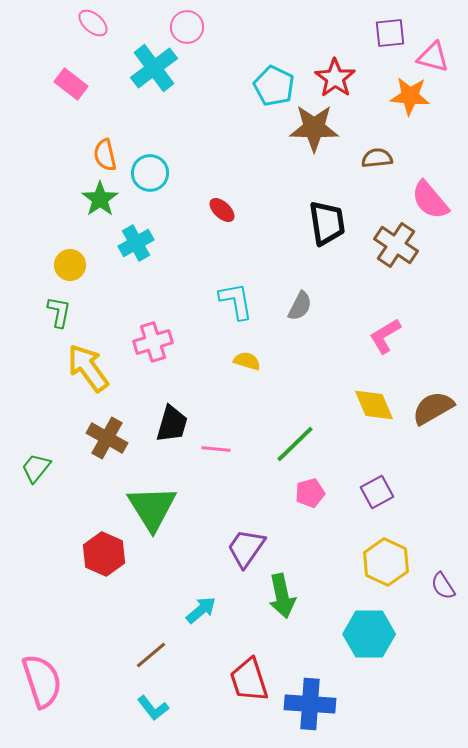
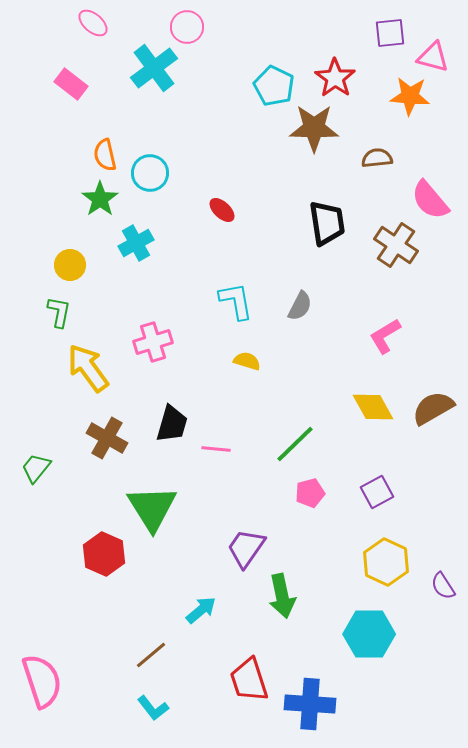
yellow diamond at (374, 405): moved 1 px left, 2 px down; rotated 6 degrees counterclockwise
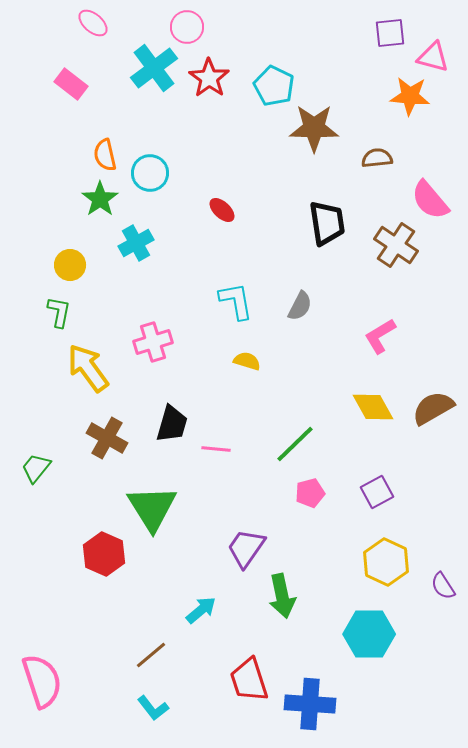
red star at (335, 78): moved 126 px left
pink L-shape at (385, 336): moved 5 px left
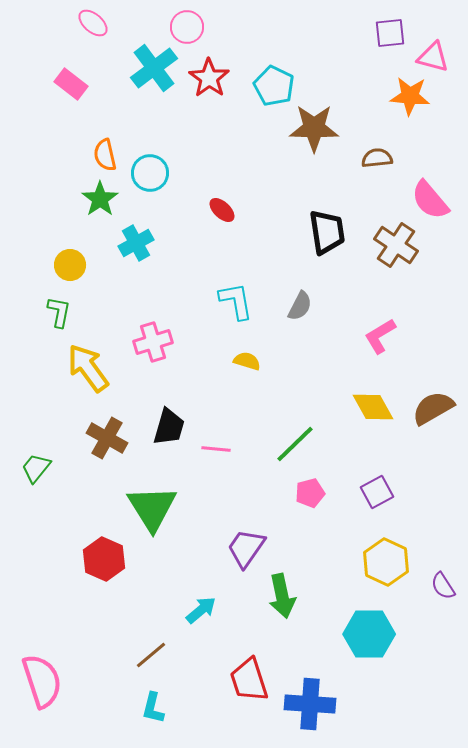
black trapezoid at (327, 223): moved 9 px down
black trapezoid at (172, 424): moved 3 px left, 3 px down
red hexagon at (104, 554): moved 5 px down
cyan L-shape at (153, 708): rotated 52 degrees clockwise
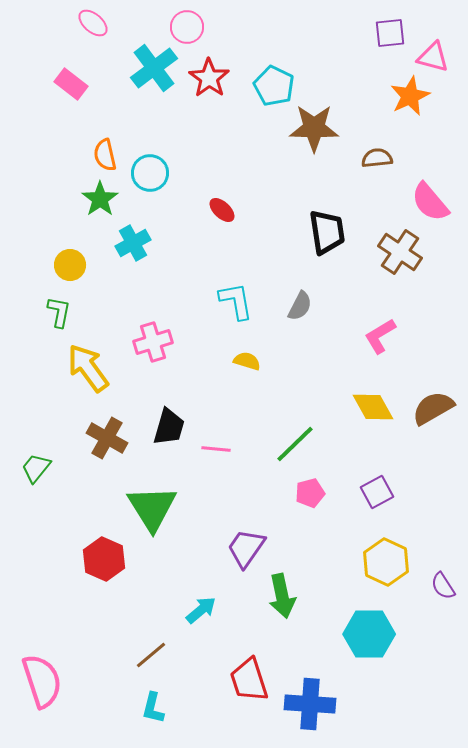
orange star at (410, 96): rotated 30 degrees counterclockwise
pink semicircle at (430, 200): moved 2 px down
cyan cross at (136, 243): moved 3 px left
brown cross at (396, 245): moved 4 px right, 7 px down
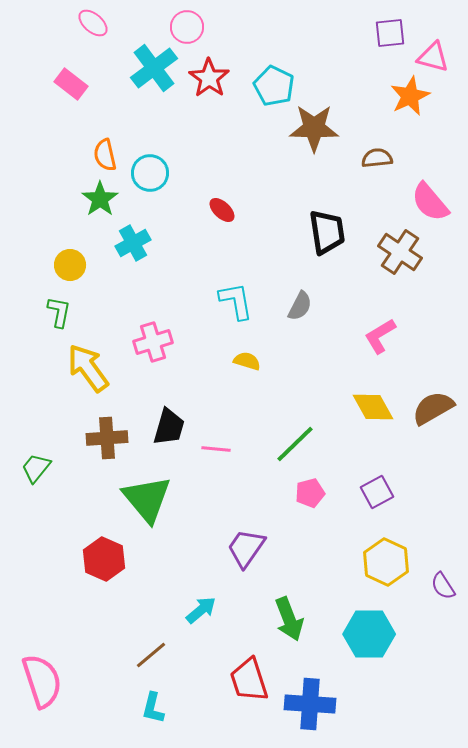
brown cross at (107, 438): rotated 33 degrees counterclockwise
green triangle at (152, 508): moved 5 px left, 9 px up; rotated 8 degrees counterclockwise
green arrow at (282, 596): moved 7 px right, 23 px down; rotated 9 degrees counterclockwise
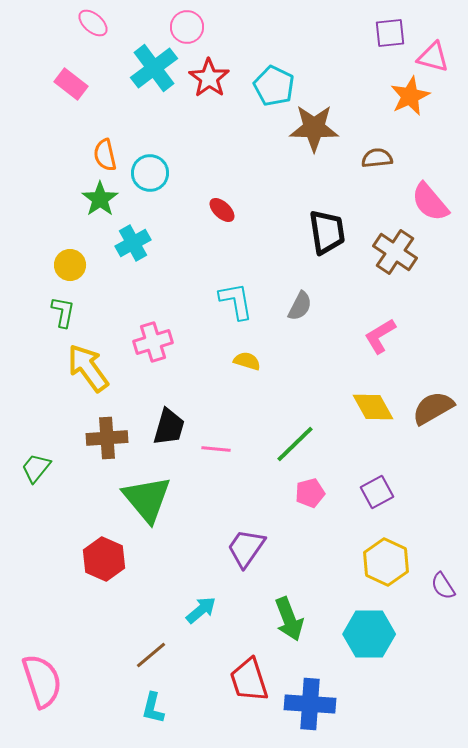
brown cross at (400, 252): moved 5 px left
green L-shape at (59, 312): moved 4 px right
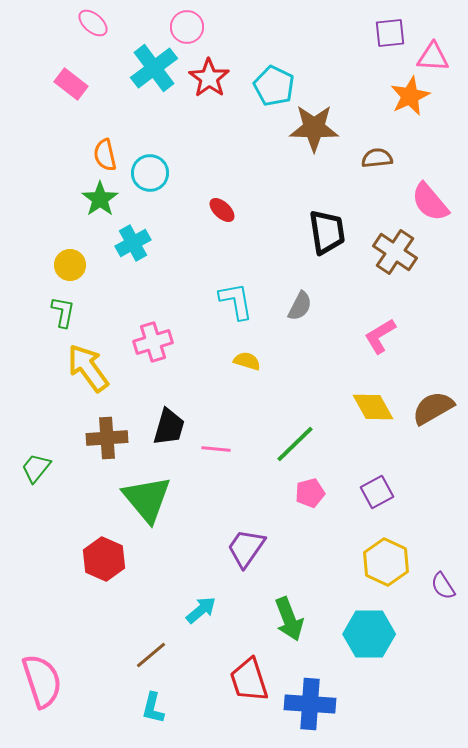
pink triangle at (433, 57): rotated 12 degrees counterclockwise
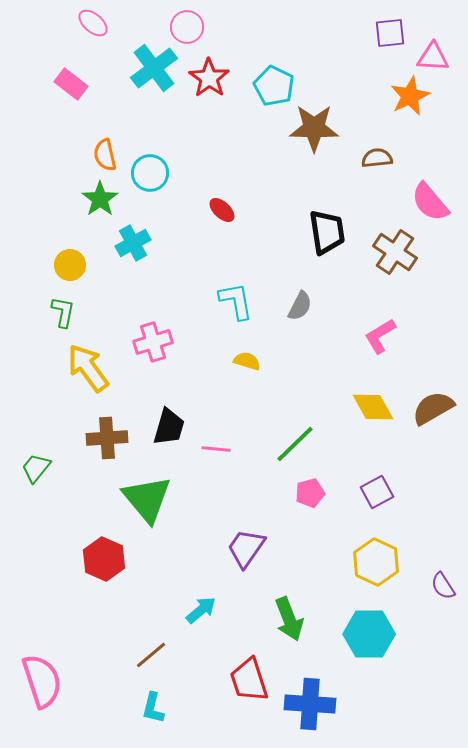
yellow hexagon at (386, 562): moved 10 px left
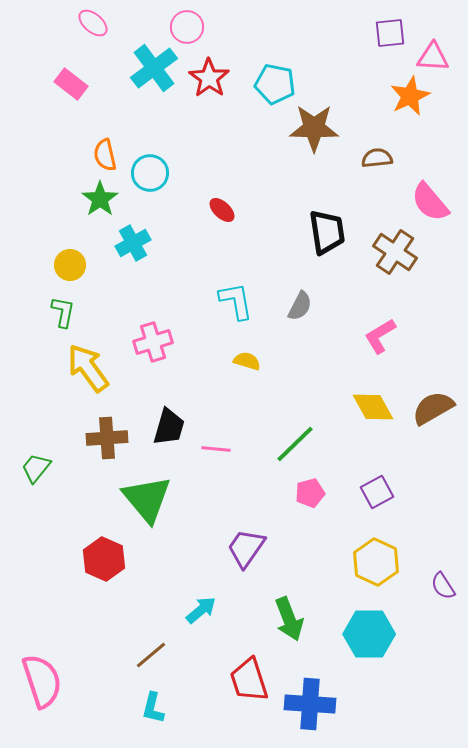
cyan pentagon at (274, 86): moved 1 px right, 2 px up; rotated 15 degrees counterclockwise
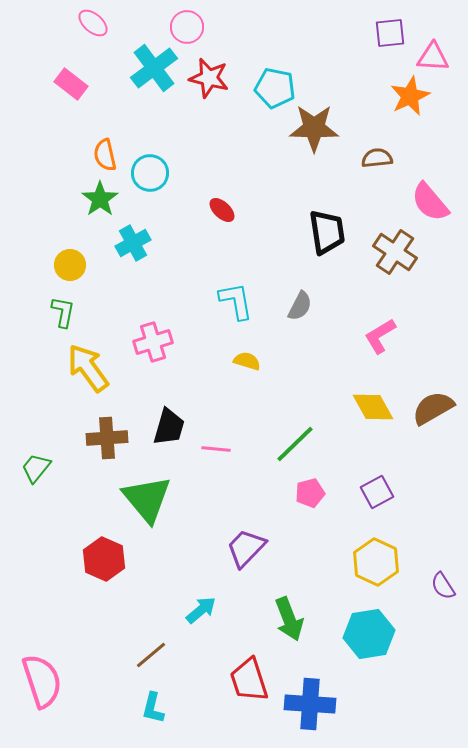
red star at (209, 78): rotated 21 degrees counterclockwise
cyan pentagon at (275, 84): moved 4 px down
purple trapezoid at (246, 548): rotated 9 degrees clockwise
cyan hexagon at (369, 634): rotated 9 degrees counterclockwise
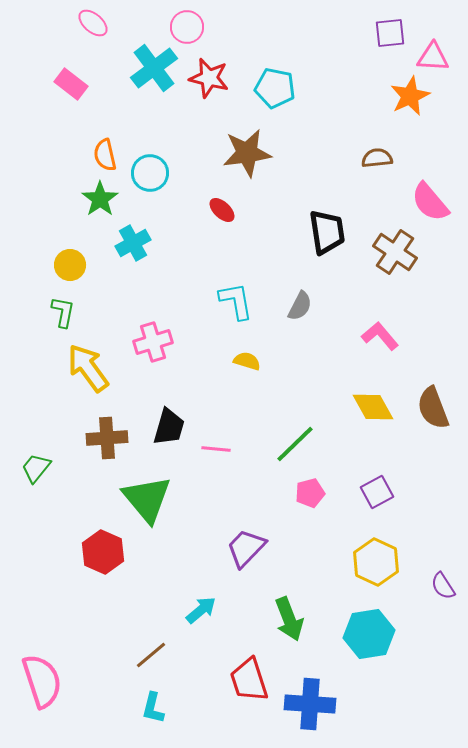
brown star at (314, 128): moved 67 px left, 25 px down; rotated 9 degrees counterclockwise
pink L-shape at (380, 336): rotated 81 degrees clockwise
brown semicircle at (433, 408): rotated 81 degrees counterclockwise
red hexagon at (104, 559): moved 1 px left, 7 px up
